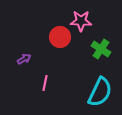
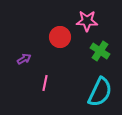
pink star: moved 6 px right
green cross: moved 1 px left, 2 px down
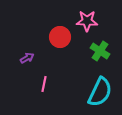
purple arrow: moved 3 px right, 1 px up
pink line: moved 1 px left, 1 px down
